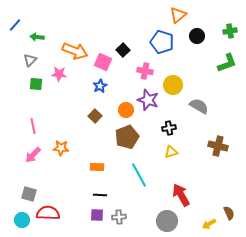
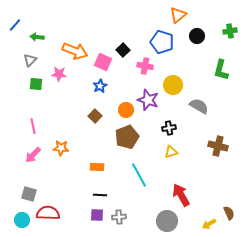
green L-shape: moved 6 px left, 7 px down; rotated 125 degrees clockwise
pink cross: moved 5 px up
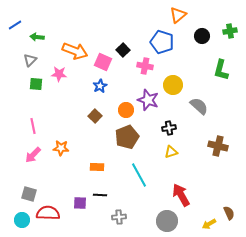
blue line: rotated 16 degrees clockwise
black circle: moved 5 px right
gray semicircle: rotated 12 degrees clockwise
purple square: moved 17 px left, 12 px up
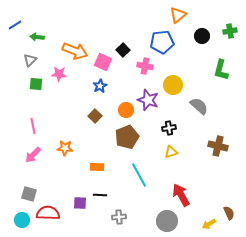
blue pentagon: rotated 25 degrees counterclockwise
orange star: moved 4 px right
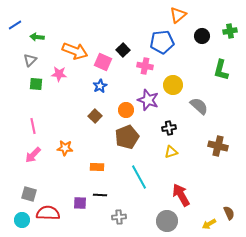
cyan line: moved 2 px down
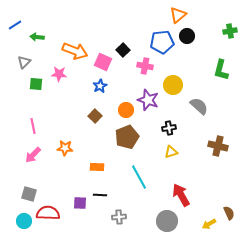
black circle: moved 15 px left
gray triangle: moved 6 px left, 2 px down
cyan circle: moved 2 px right, 1 px down
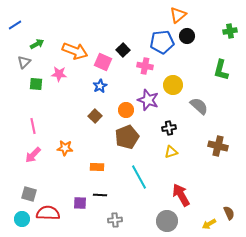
green arrow: moved 7 px down; rotated 144 degrees clockwise
gray cross: moved 4 px left, 3 px down
cyan circle: moved 2 px left, 2 px up
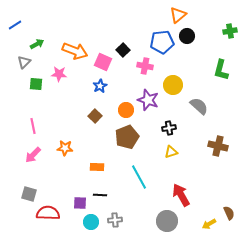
cyan circle: moved 69 px right, 3 px down
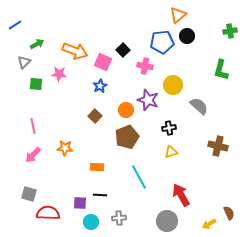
gray cross: moved 4 px right, 2 px up
